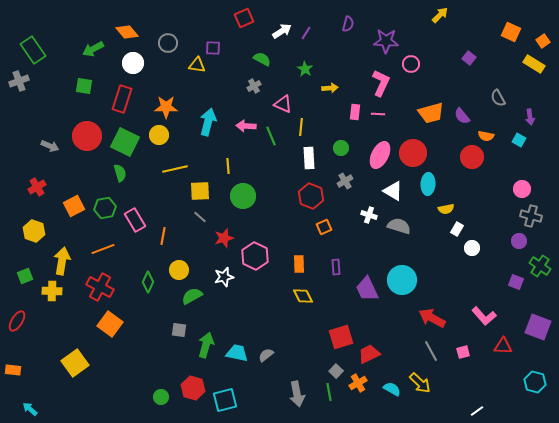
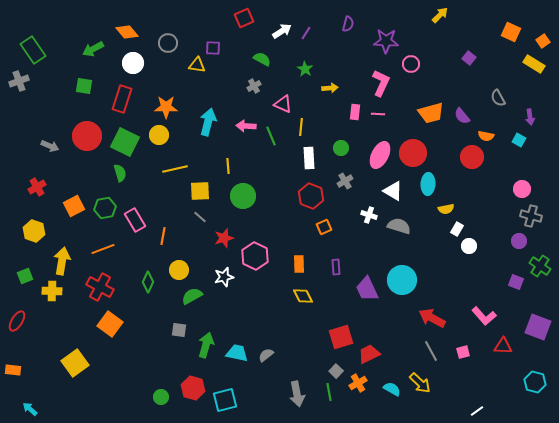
white circle at (472, 248): moved 3 px left, 2 px up
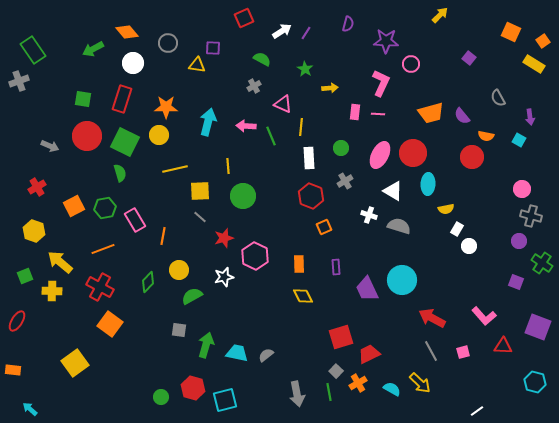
green square at (84, 86): moved 1 px left, 13 px down
yellow arrow at (62, 261): moved 2 px left, 1 px down; rotated 60 degrees counterclockwise
green cross at (540, 266): moved 2 px right, 3 px up
green diamond at (148, 282): rotated 20 degrees clockwise
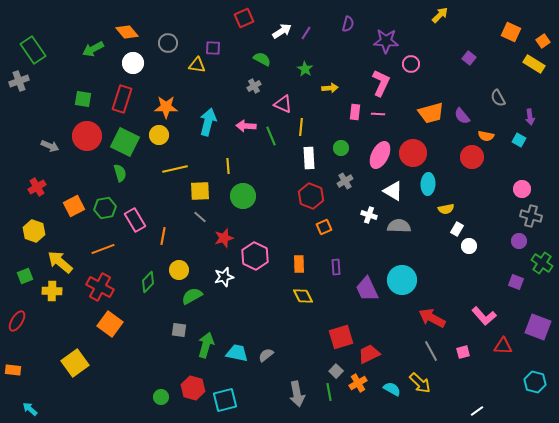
gray semicircle at (399, 226): rotated 15 degrees counterclockwise
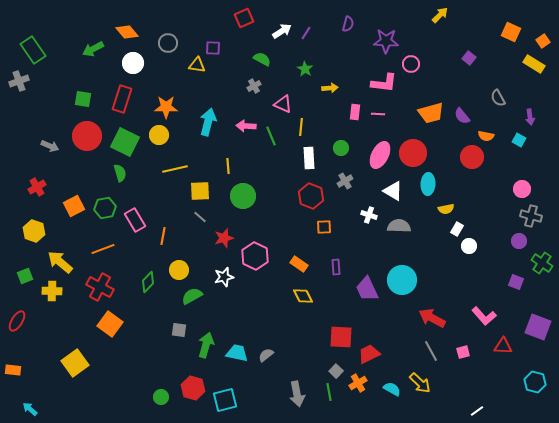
pink L-shape at (381, 83): moved 3 px right; rotated 72 degrees clockwise
orange square at (324, 227): rotated 21 degrees clockwise
orange rectangle at (299, 264): rotated 54 degrees counterclockwise
red square at (341, 337): rotated 20 degrees clockwise
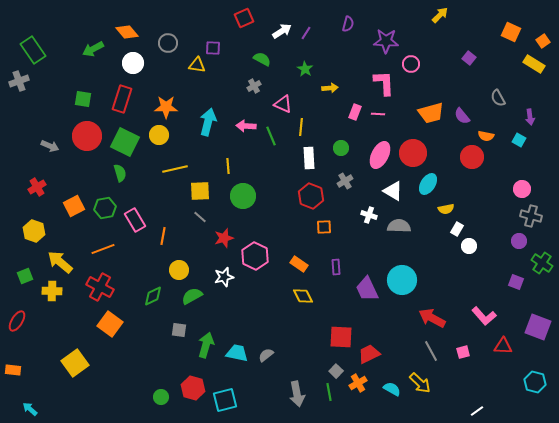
pink L-shape at (384, 83): rotated 100 degrees counterclockwise
pink rectangle at (355, 112): rotated 14 degrees clockwise
cyan ellipse at (428, 184): rotated 30 degrees clockwise
green diamond at (148, 282): moved 5 px right, 14 px down; rotated 20 degrees clockwise
